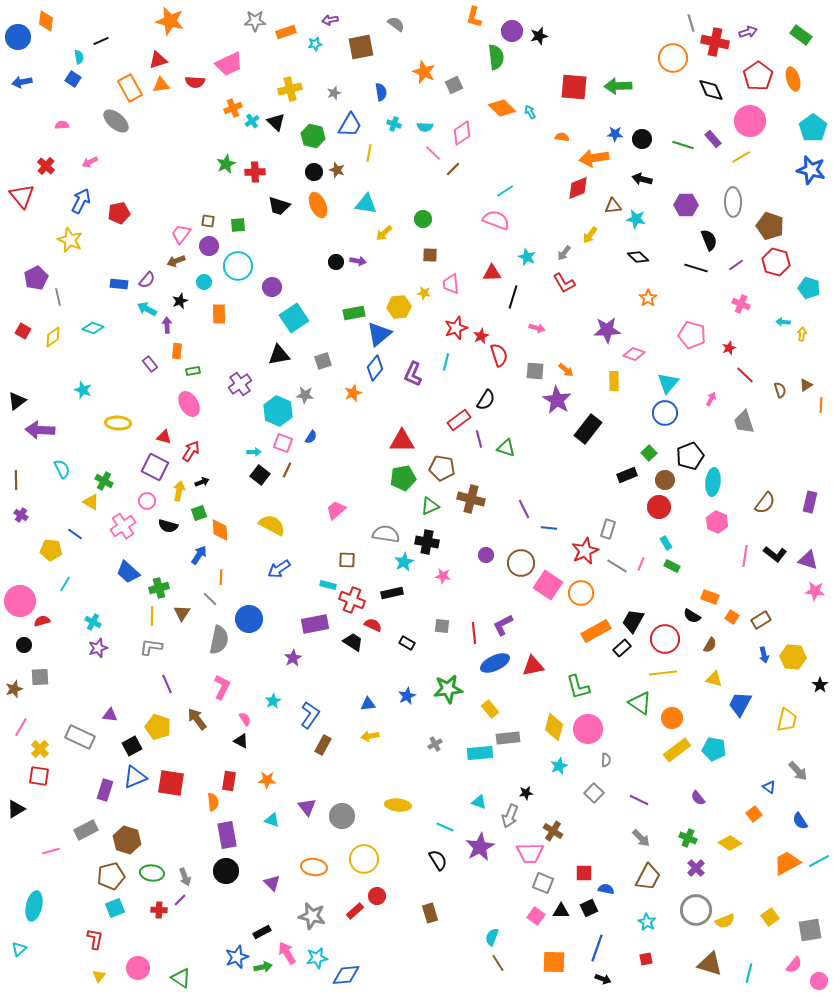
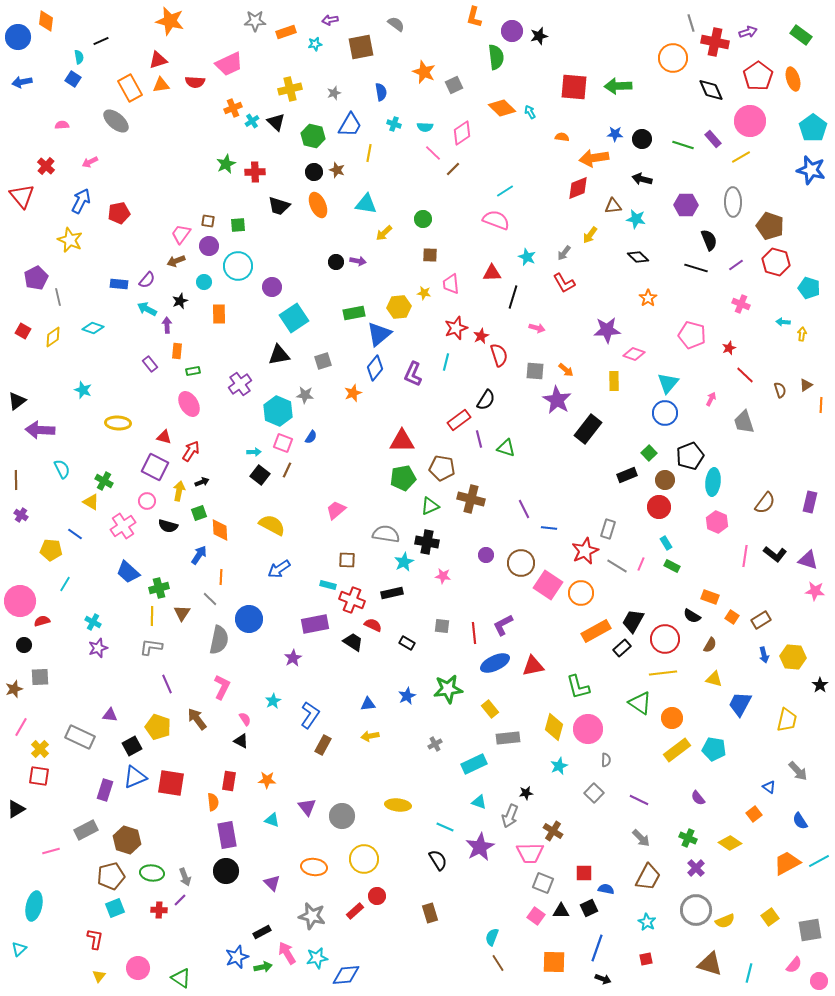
cyan rectangle at (480, 753): moved 6 px left, 11 px down; rotated 20 degrees counterclockwise
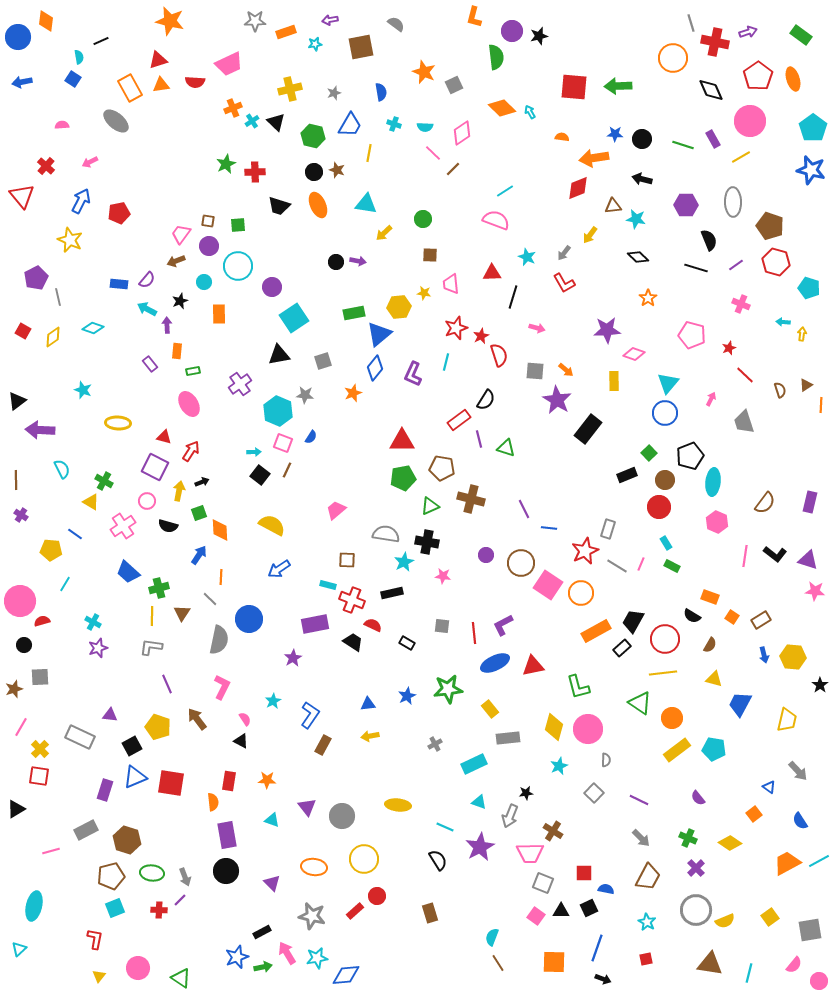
purple rectangle at (713, 139): rotated 12 degrees clockwise
brown triangle at (710, 964): rotated 8 degrees counterclockwise
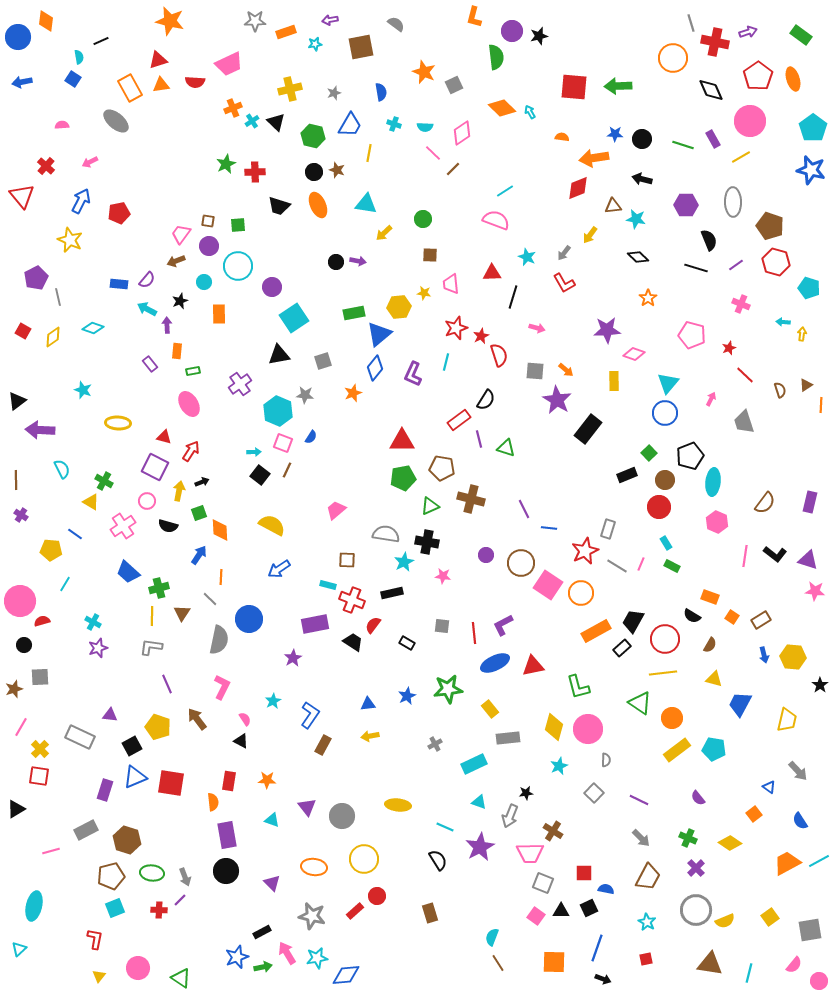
red semicircle at (373, 625): rotated 78 degrees counterclockwise
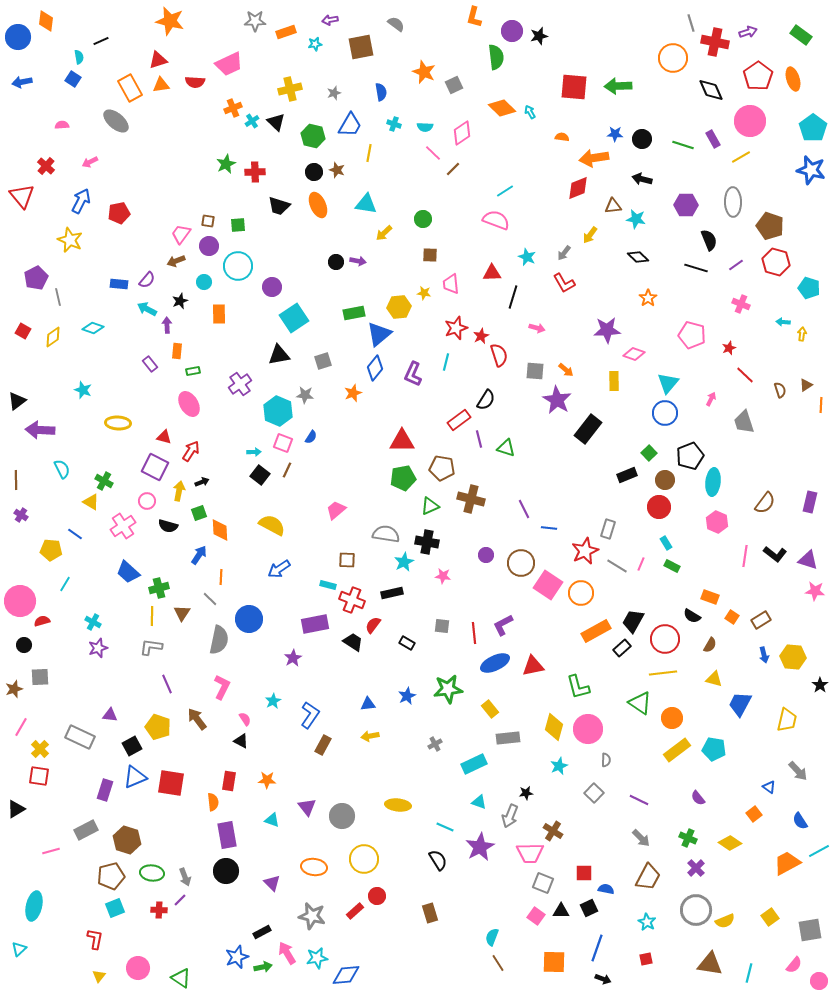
cyan line at (819, 861): moved 10 px up
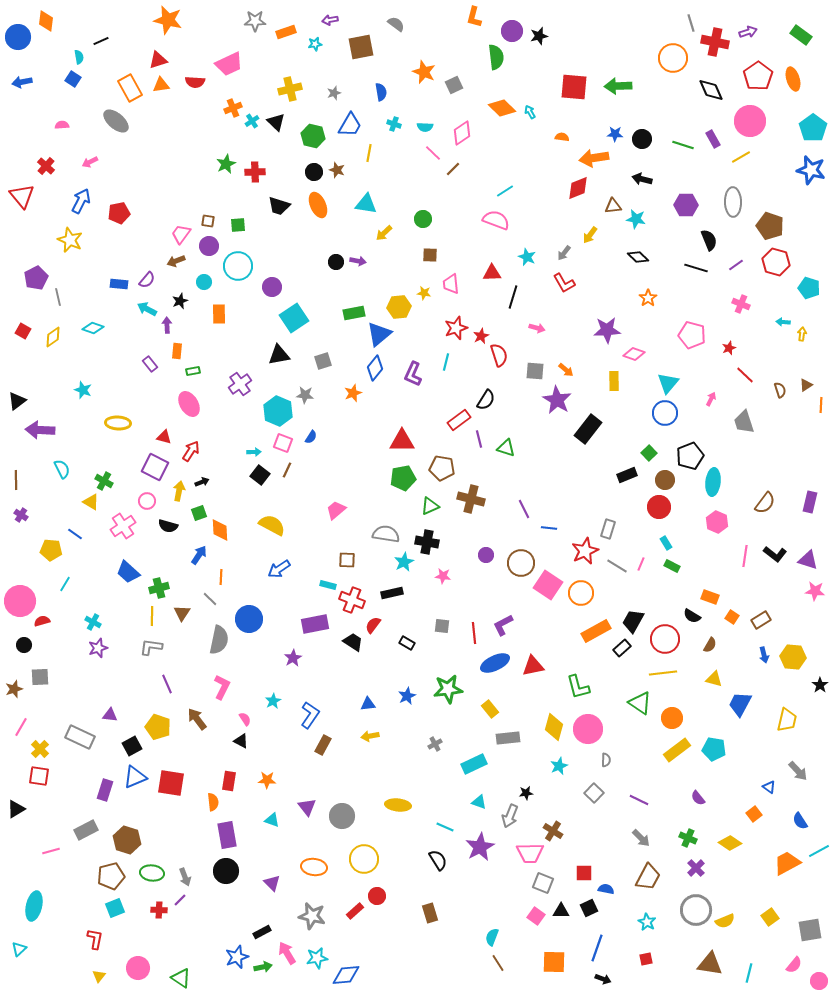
orange star at (170, 21): moved 2 px left, 1 px up
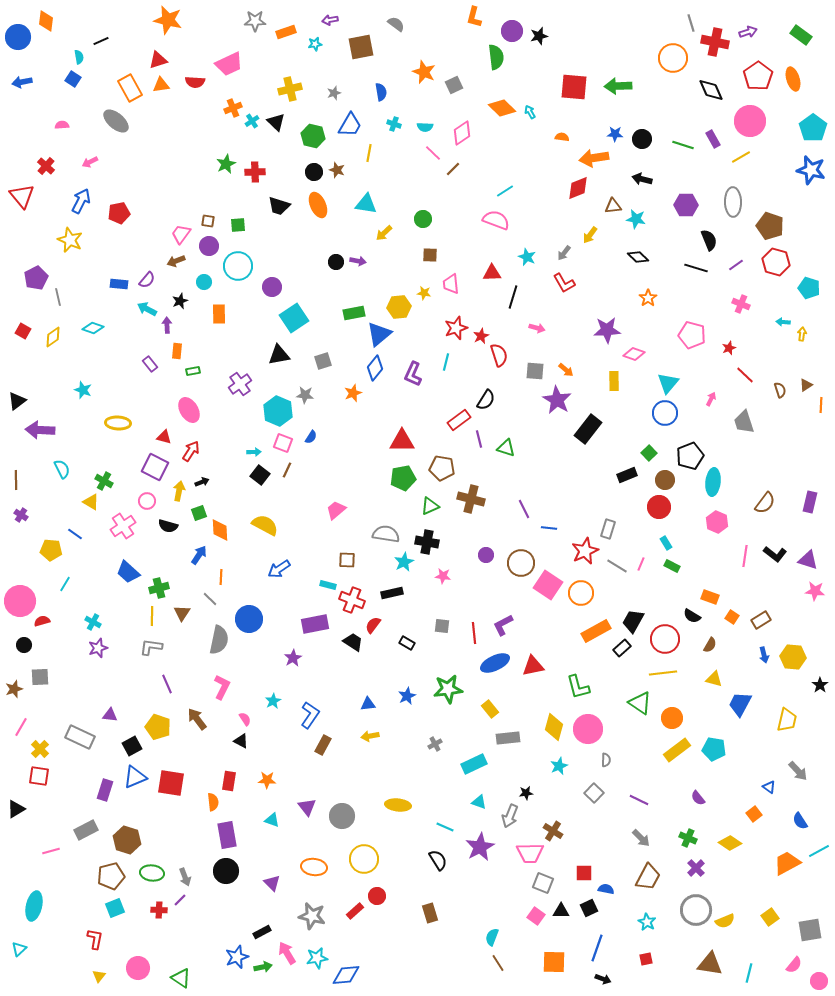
pink ellipse at (189, 404): moved 6 px down
yellow semicircle at (272, 525): moved 7 px left
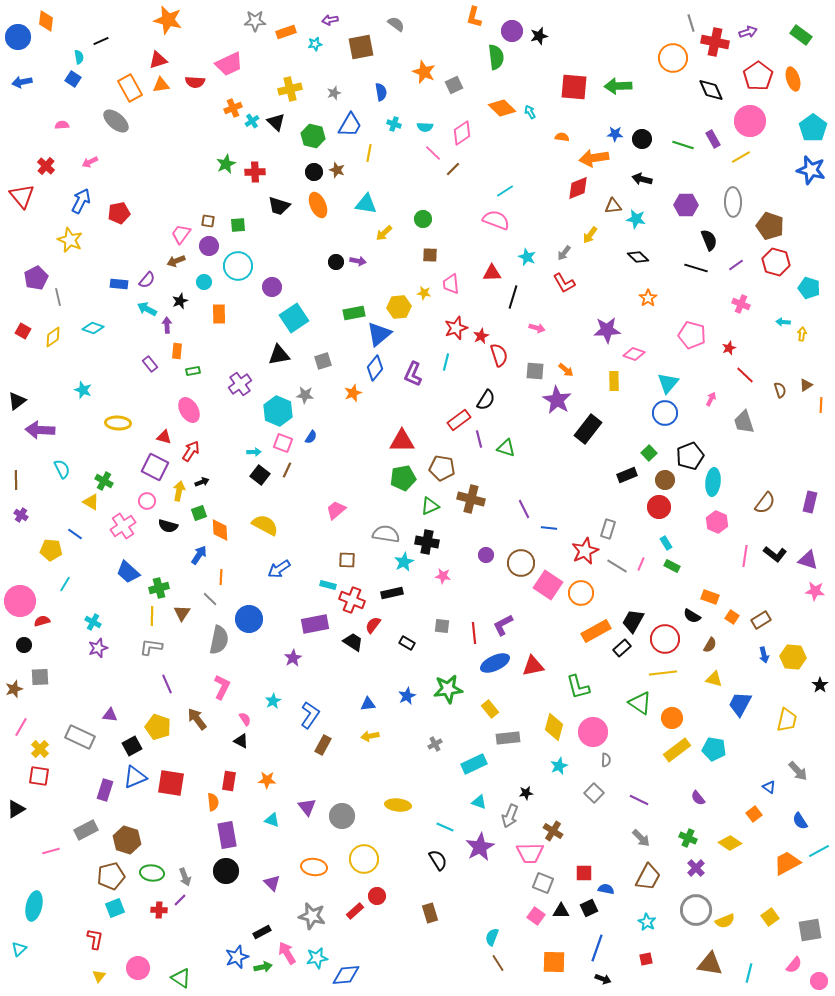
pink circle at (588, 729): moved 5 px right, 3 px down
